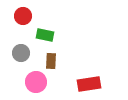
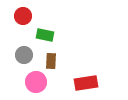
gray circle: moved 3 px right, 2 px down
red rectangle: moved 3 px left, 1 px up
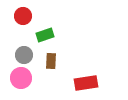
green rectangle: rotated 30 degrees counterclockwise
pink circle: moved 15 px left, 4 px up
